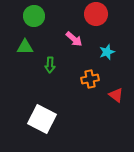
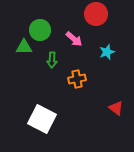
green circle: moved 6 px right, 14 px down
green triangle: moved 1 px left
green arrow: moved 2 px right, 5 px up
orange cross: moved 13 px left
red triangle: moved 13 px down
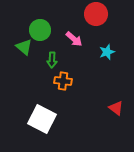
green triangle: rotated 42 degrees clockwise
orange cross: moved 14 px left, 2 px down; rotated 18 degrees clockwise
